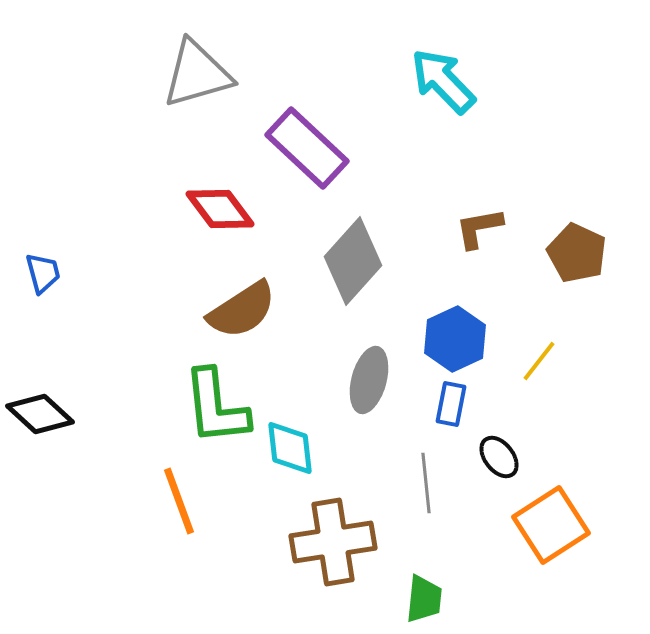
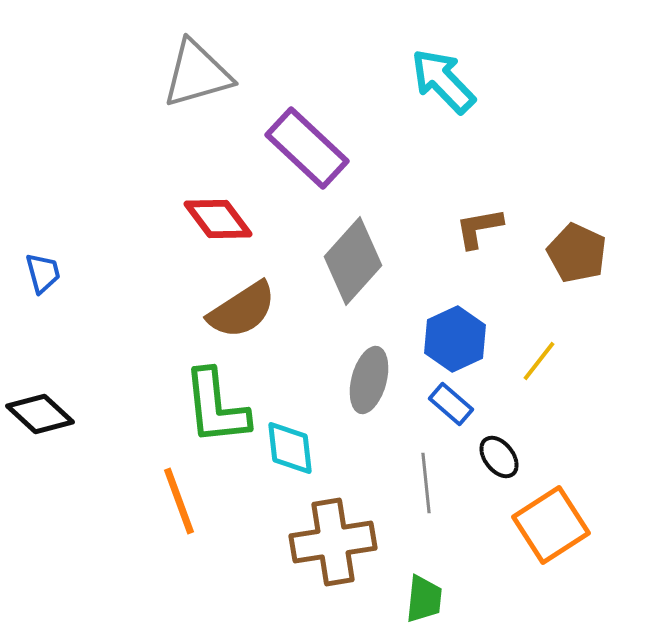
red diamond: moved 2 px left, 10 px down
blue rectangle: rotated 60 degrees counterclockwise
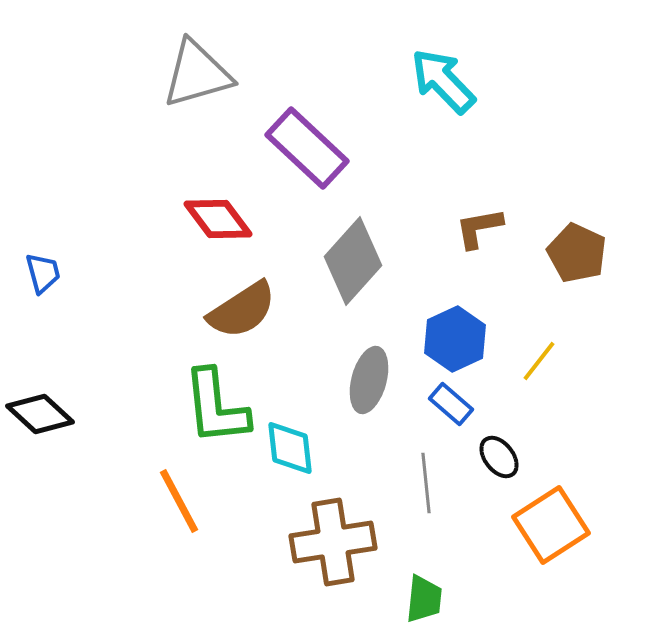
orange line: rotated 8 degrees counterclockwise
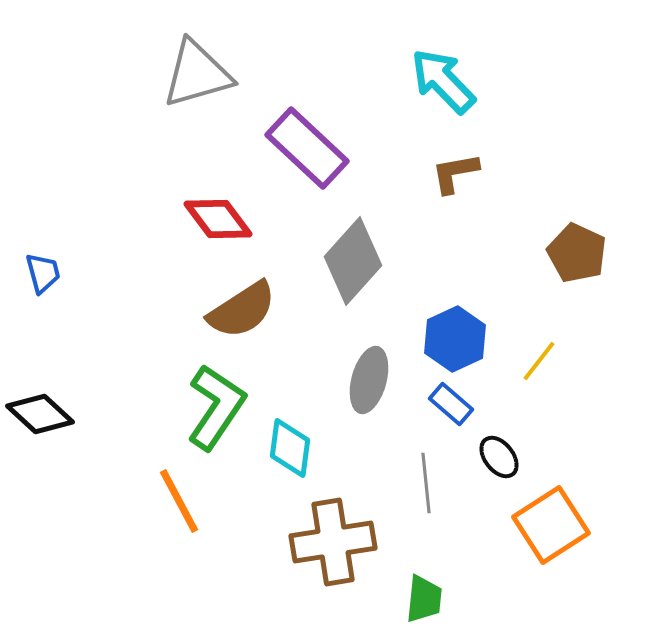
brown L-shape: moved 24 px left, 55 px up
green L-shape: rotated 140 degrees counterclockwise
cyan diamond: rotated 14 degrees clockwise
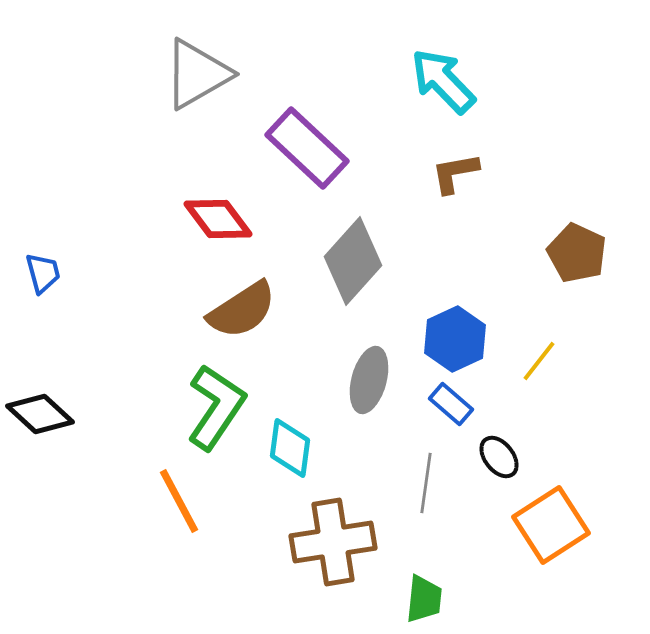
gray triangle: rotated 14 degrees counterclockwise
gray line: rotated 14 degrees clockwise
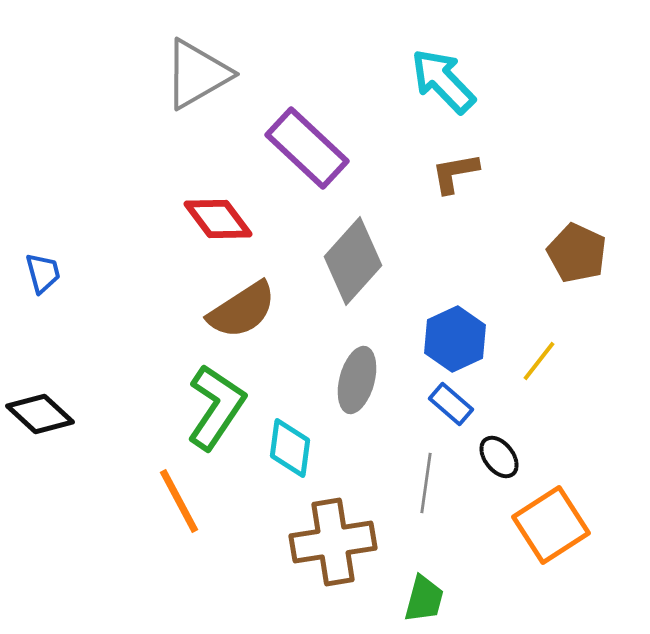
gray ellipse: moved 12 px left
green trapezoid: rotated 9 degrees clockwise
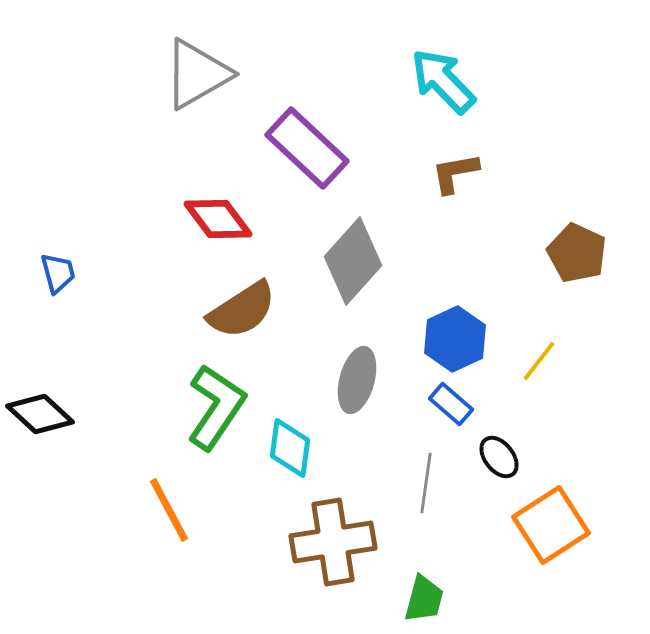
blue trapezoid: moved 15 px right
orange line: moved 10 px left, 9 px down
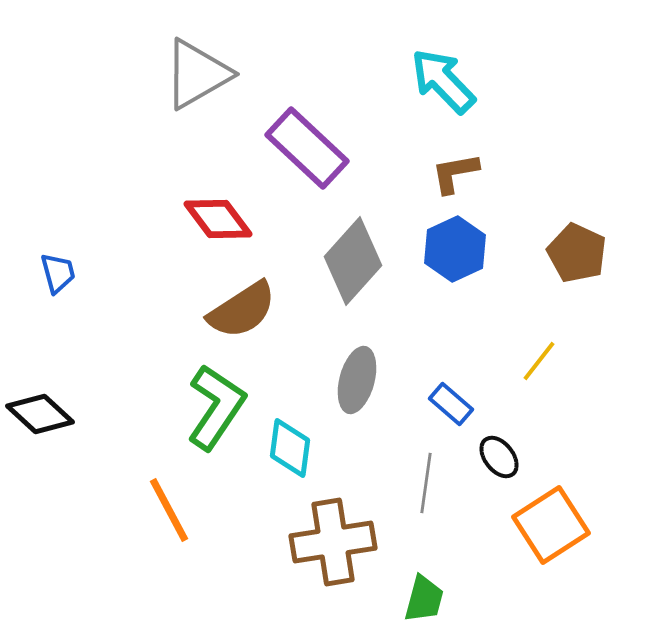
blue hexagon: moved 90 px up
